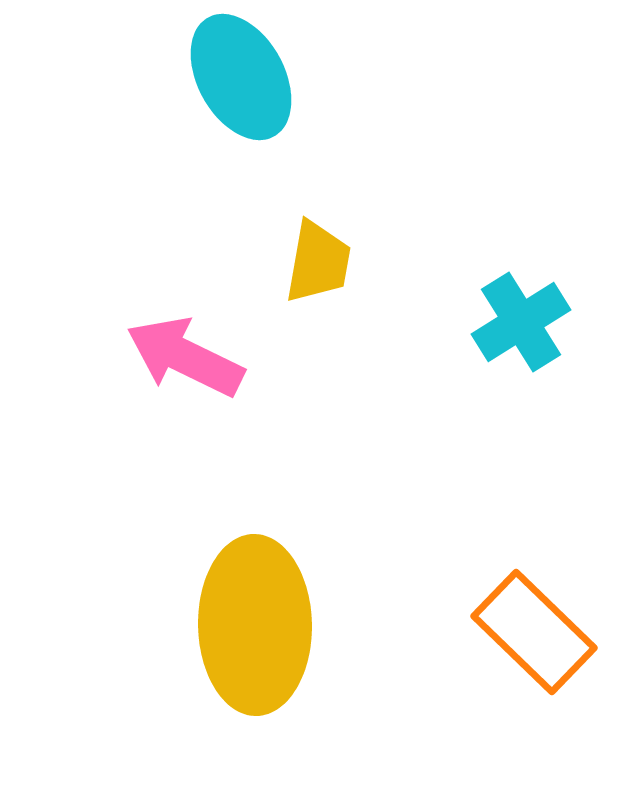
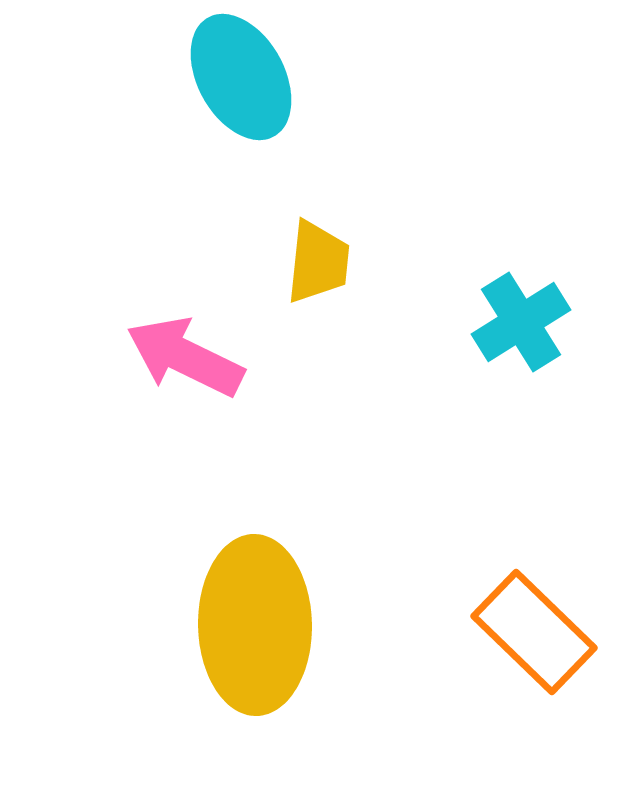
yellow trapezoid: rotated 4 degrees counterclockwise
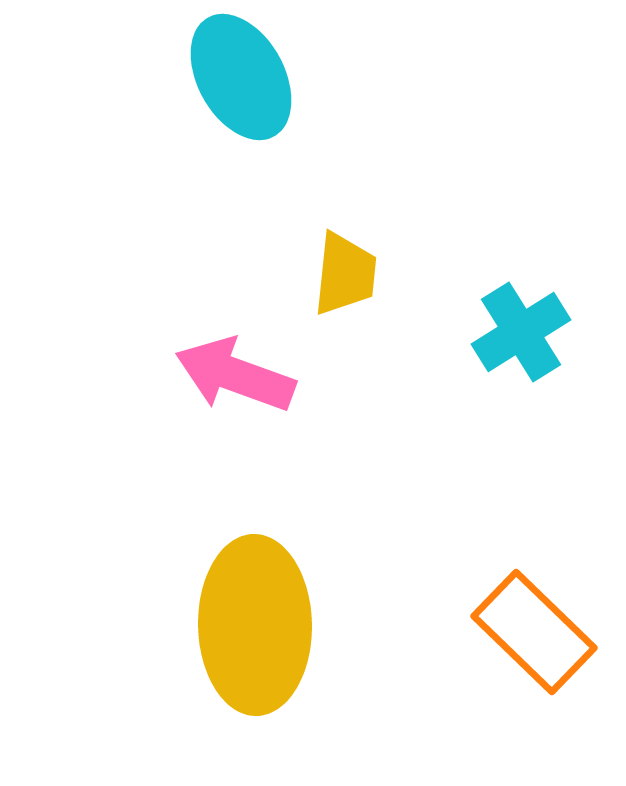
yellow trapezoid: moved 27 px right, 12 px down
cyan cross: moved 10 px down
pink arrow: moved 50 px right, 18 px down; rotated 6 degrees counterclockwise
